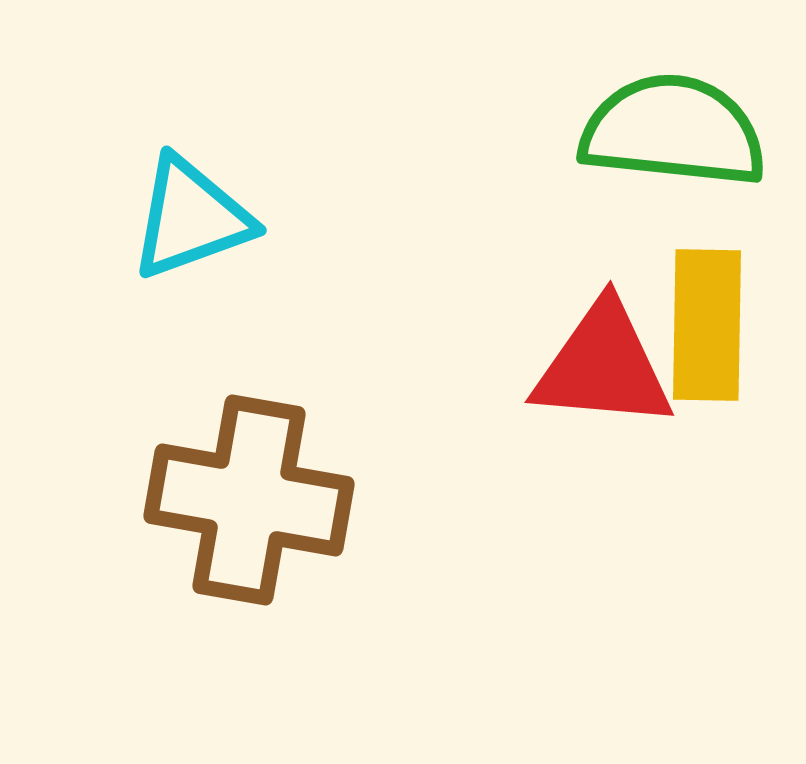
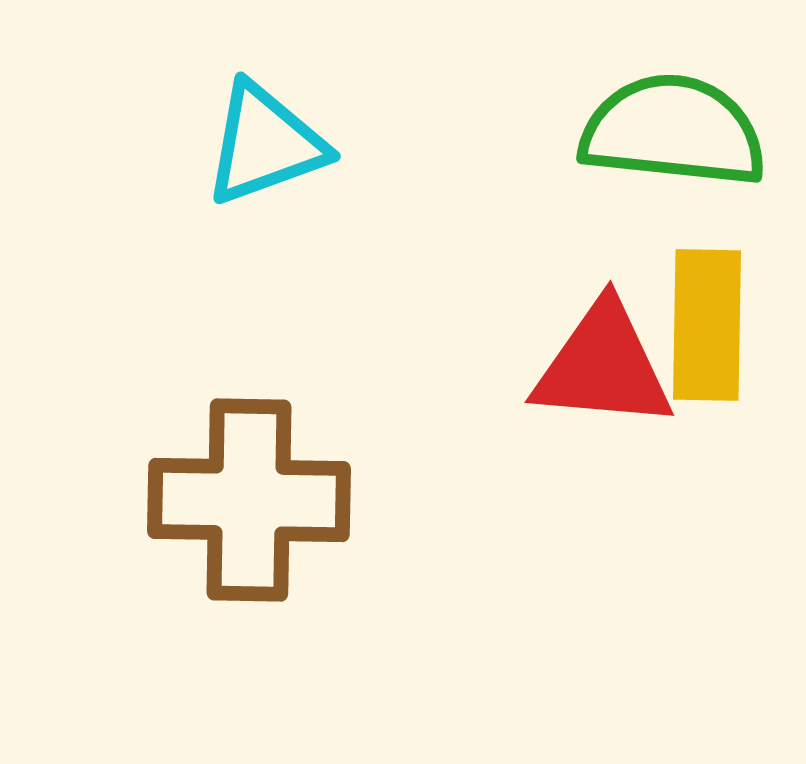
cyan triangle: moved 74 px right, 74 px up
brown cross: rotated 9 degrees counterclockwise
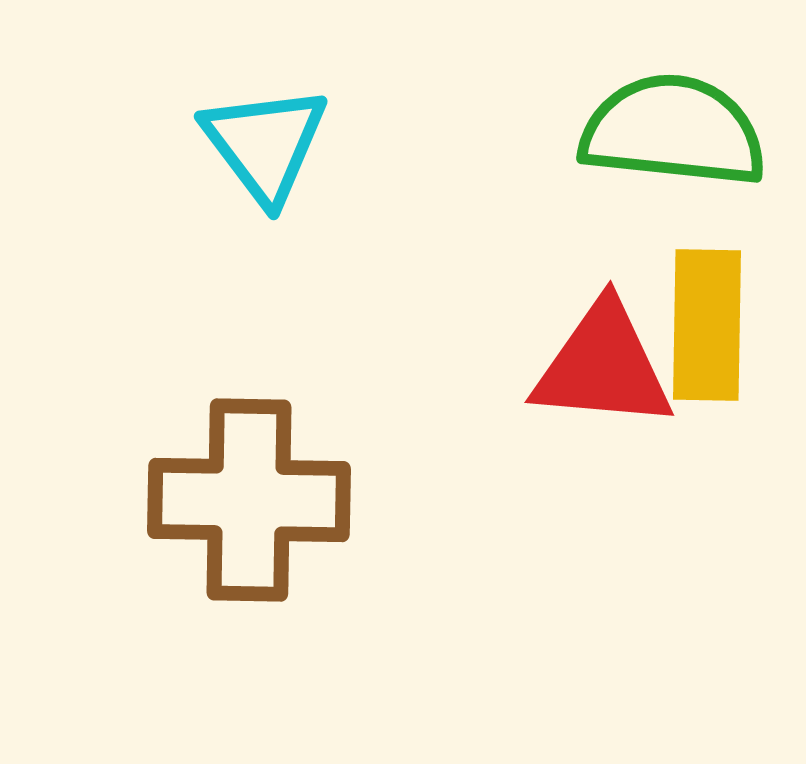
cyan triangle: rotated 47 degrees counterclockwise
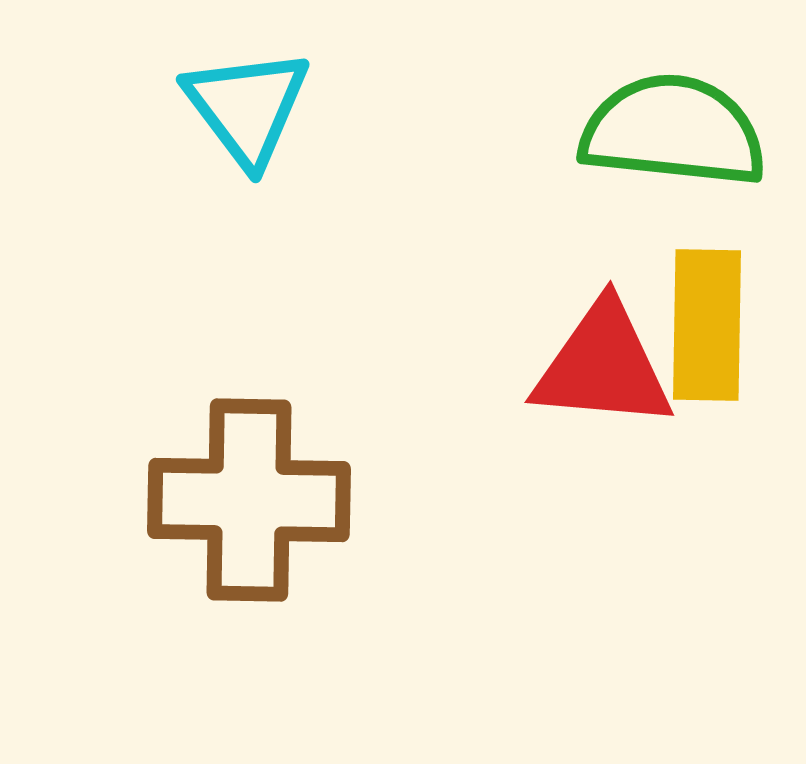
cyan triangle: moved 18 px left, 37 px up
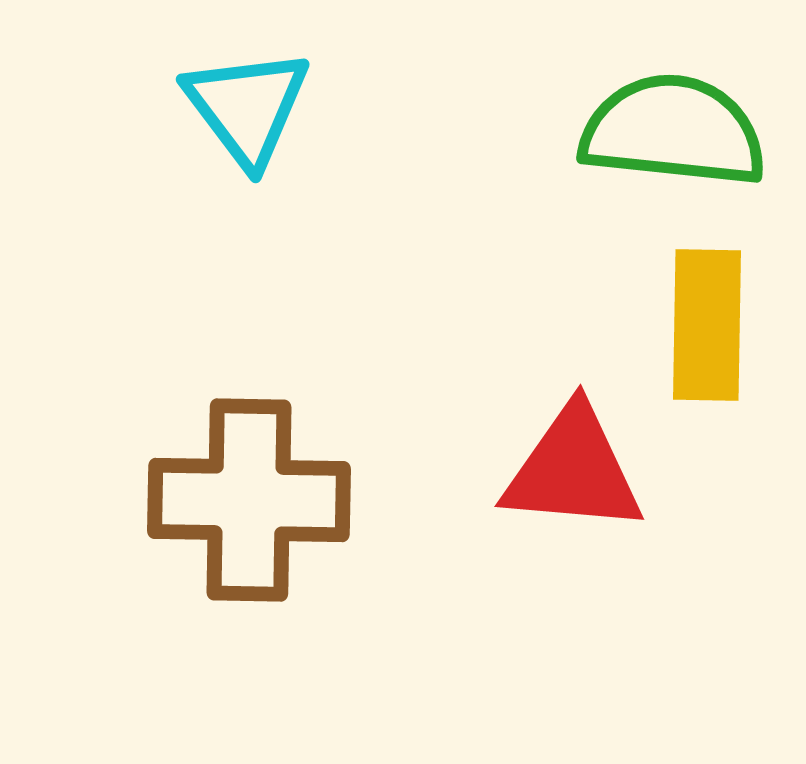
red triangle: moved 30 px left, 104 px down
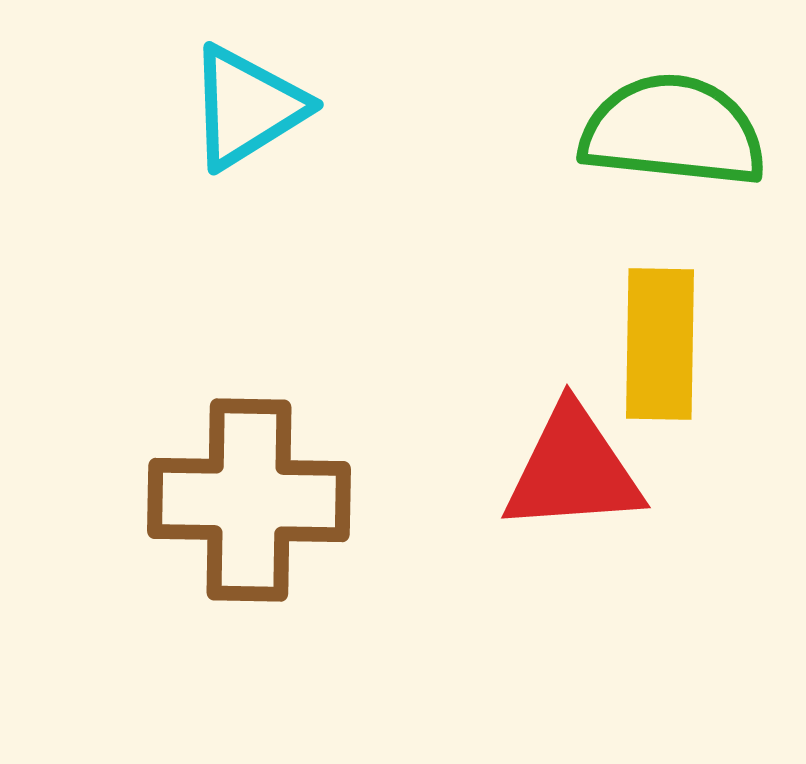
cyan triangle: rotated 35 degrees clockwise
yellow rectangle: moved 47 px left, 19 px down
red triangle: rotated 9 degrees counterclockwise
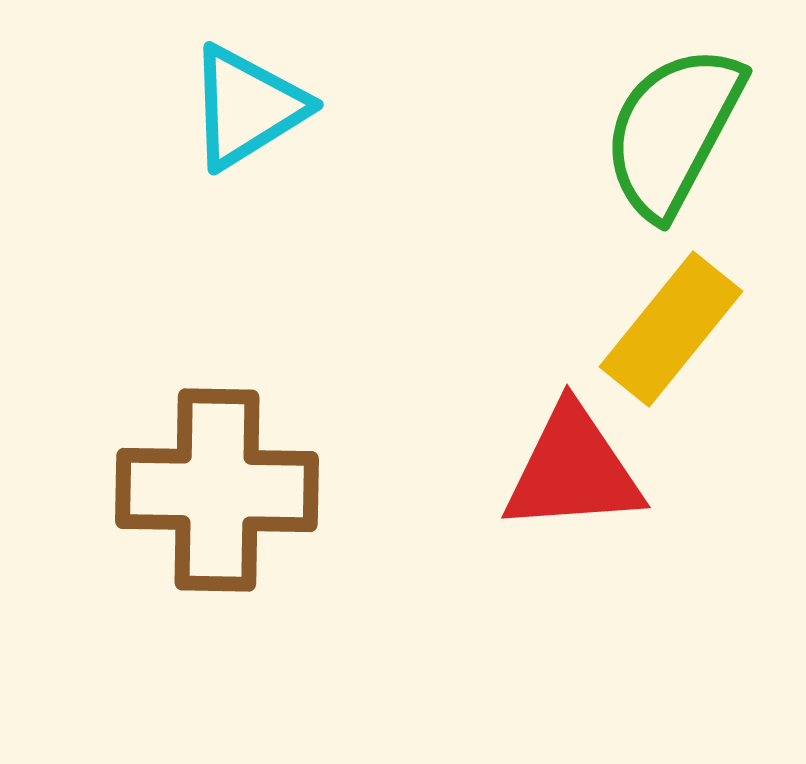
green semicircle: rotated 68 degrees counterclockwise
yellow rectangle: moved 11 px right, 15 px up; rotated 38 degrees clockwise
brown cross: moved 32 px left, 10 px up
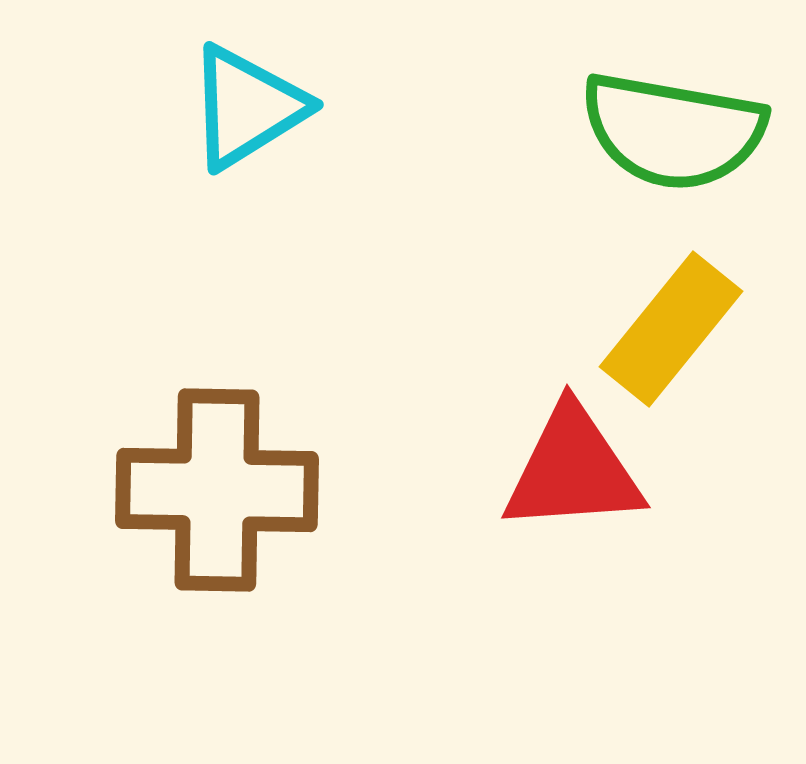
green semicircle: rotated 108 degrees counterclockwise
